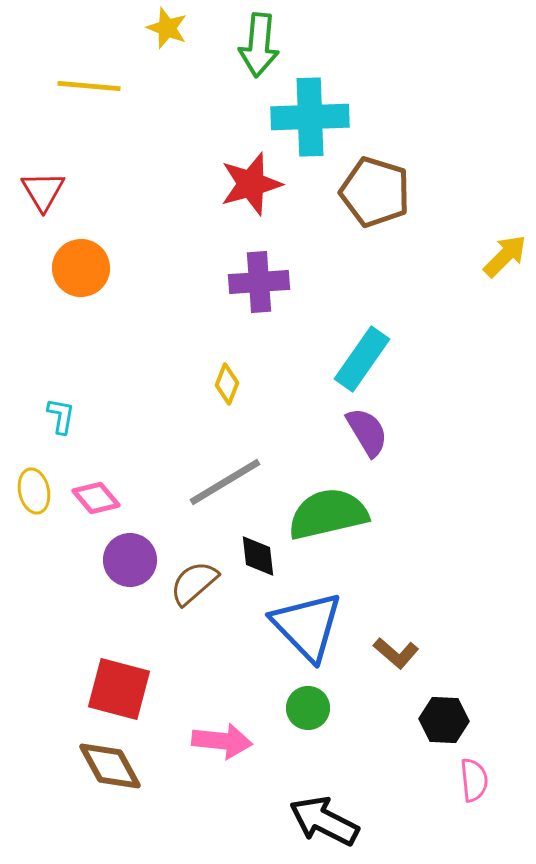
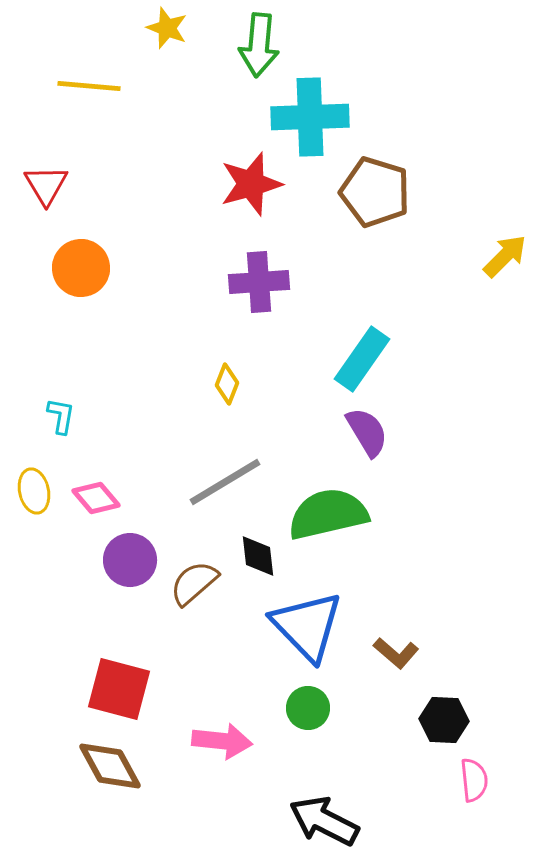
red triangle: moved 3 px right, 6 px up
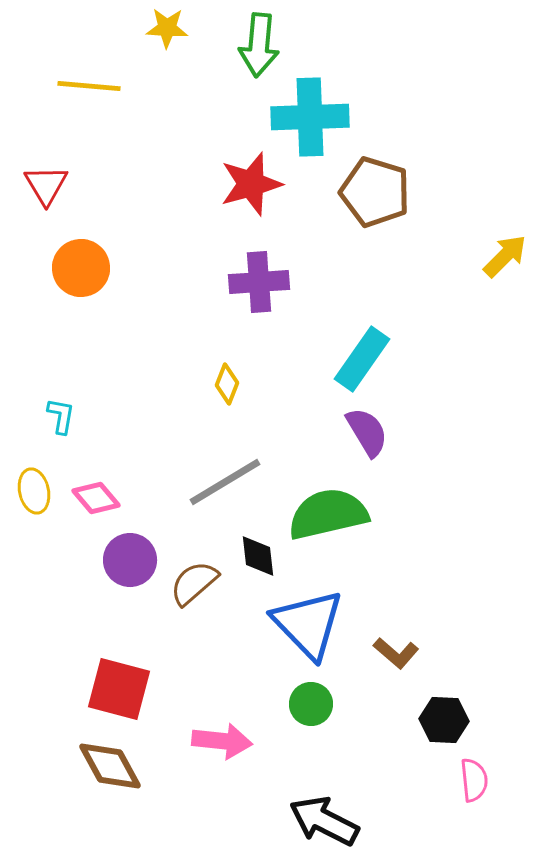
yellow star: rotated 18 degrees counterclockwise
blue triangle: moved 1 px right, 2 px up
green circle: moved 3 px right, 4 px up
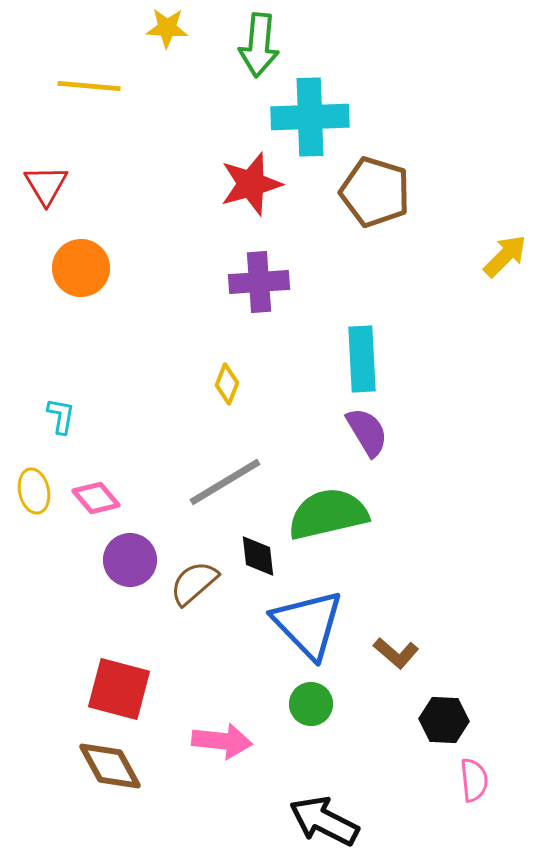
cyan rectangle: rotated 38 degrees counterclockwise
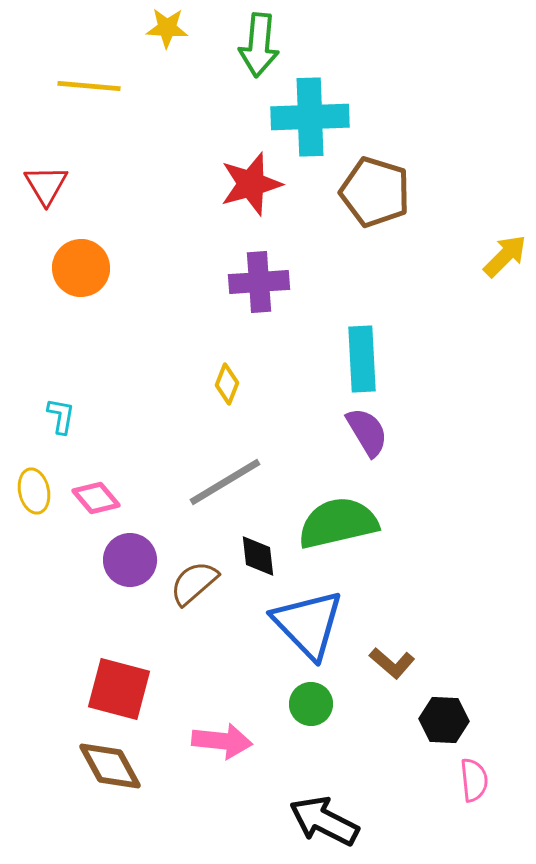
green semicircle: moved 10 px right, 9 px down
brown L-shape: moved 4 px left, 10 px down
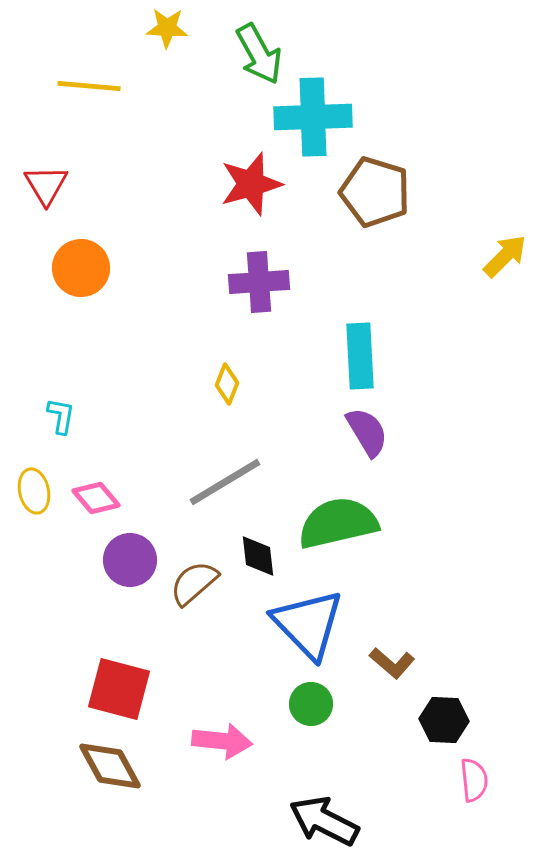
green arrow: moved 9 px down; rotated 34 degrees counterclockwise
cyan cross: moved 3 px right
cyan rectangle: moved 2 px left, 3 px up
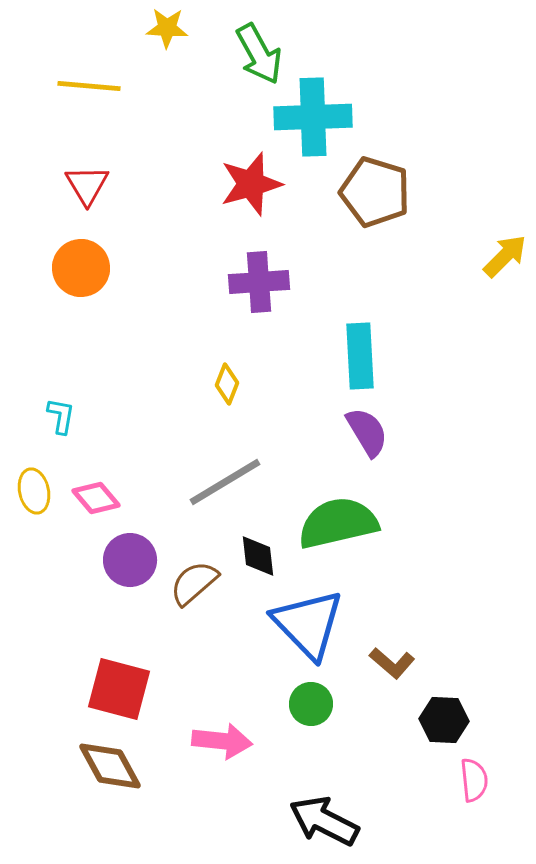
red triangle: moved 41 px right
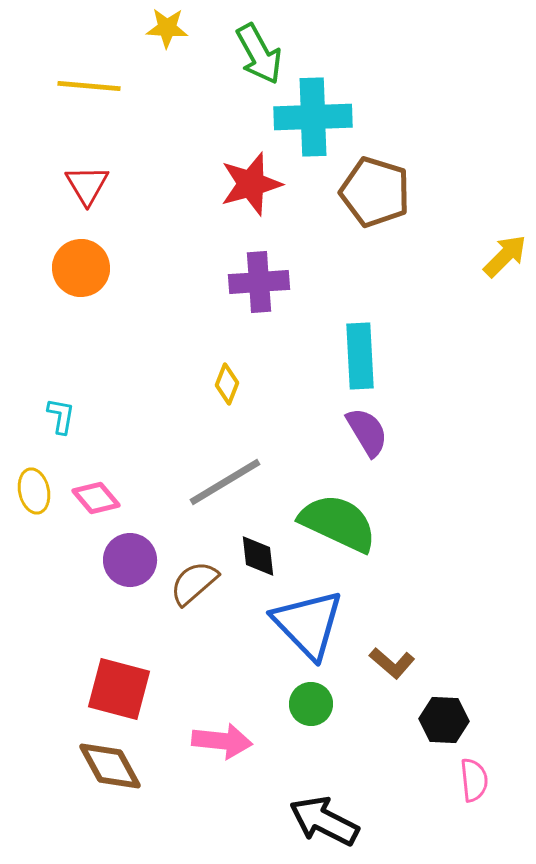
green semicircle: rotated 38 degrees clockwise
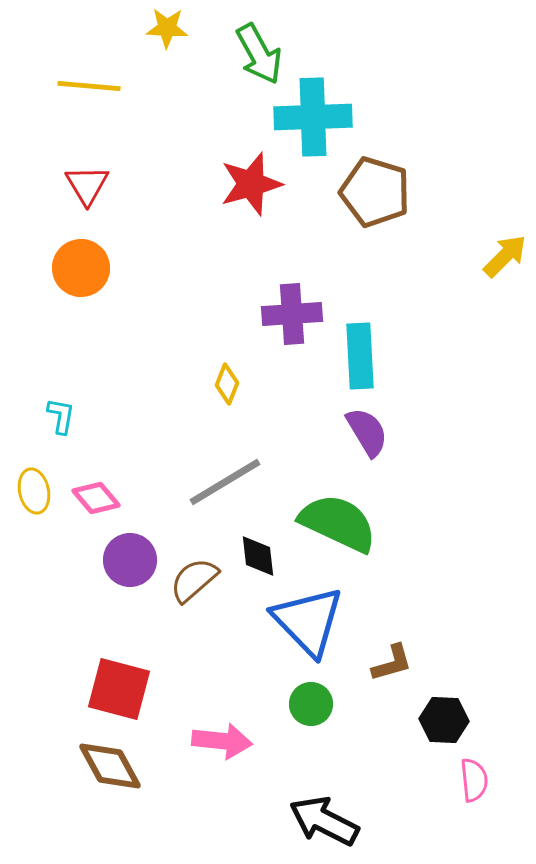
purple cross: moved 33 px right, 32 px down
brown semicircle: moved 3 px up
blue triangle: moved 3 px up
brown L-shape: rotated 57 degrees counterclockwise
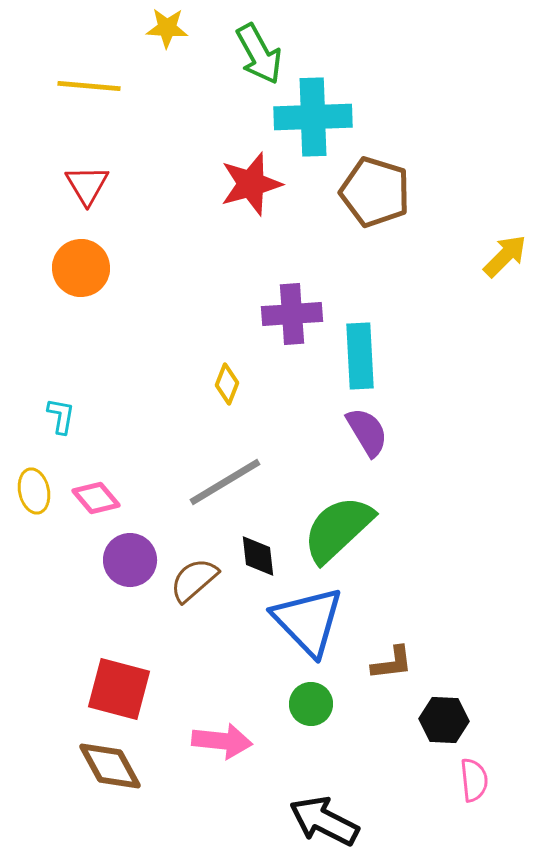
green semicircle: moved 6 px down; rotated 68 degrees counterclockwise
brown L-shape: rotated 9 degrees clockwise
